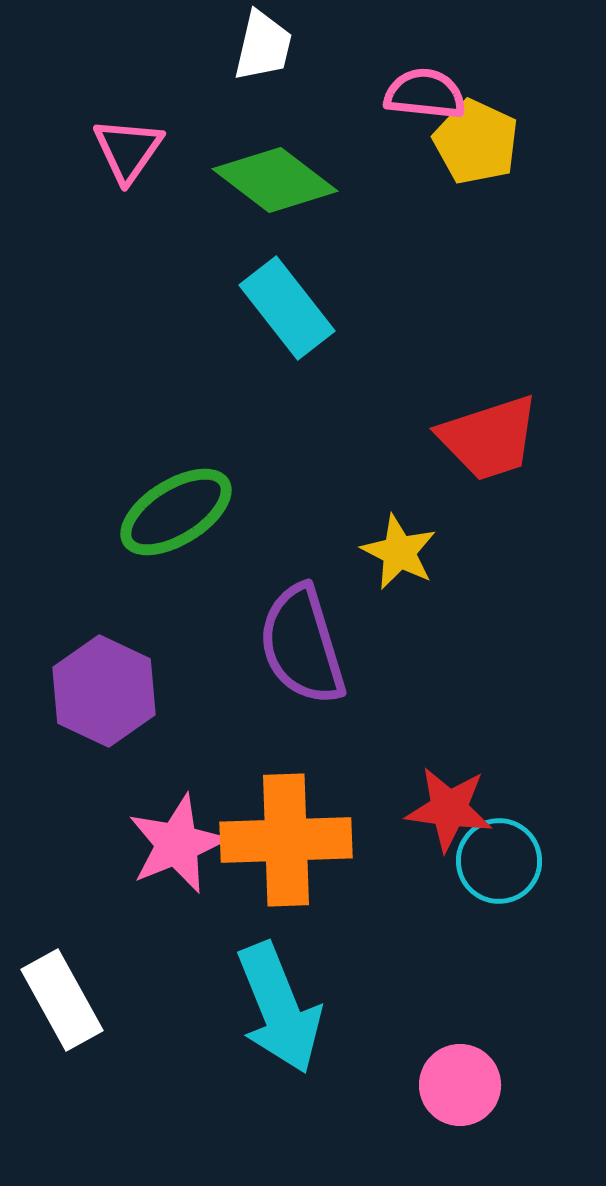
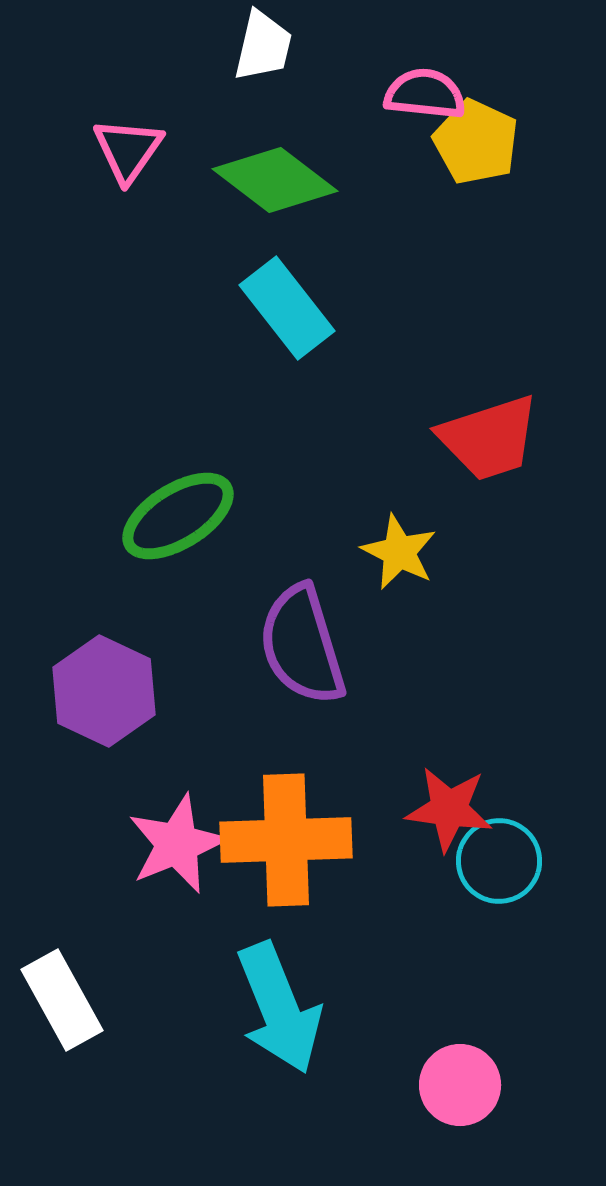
green ellipse: moved 2 px right, 4 px down
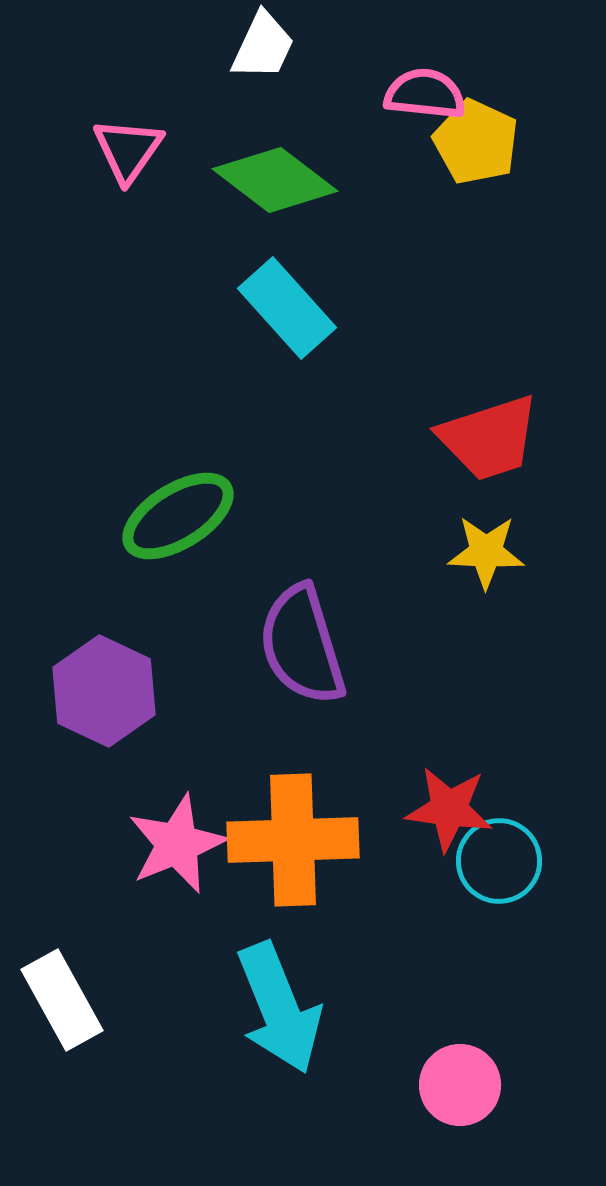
white trapezoid: rotated 12 degrees clockwise
cyan rectangle: rotated 4 degrees counterclockwise
yellow star: moved 87 px right; rotated 24 degrees counterclockwise
orange cross: moved 7 px right
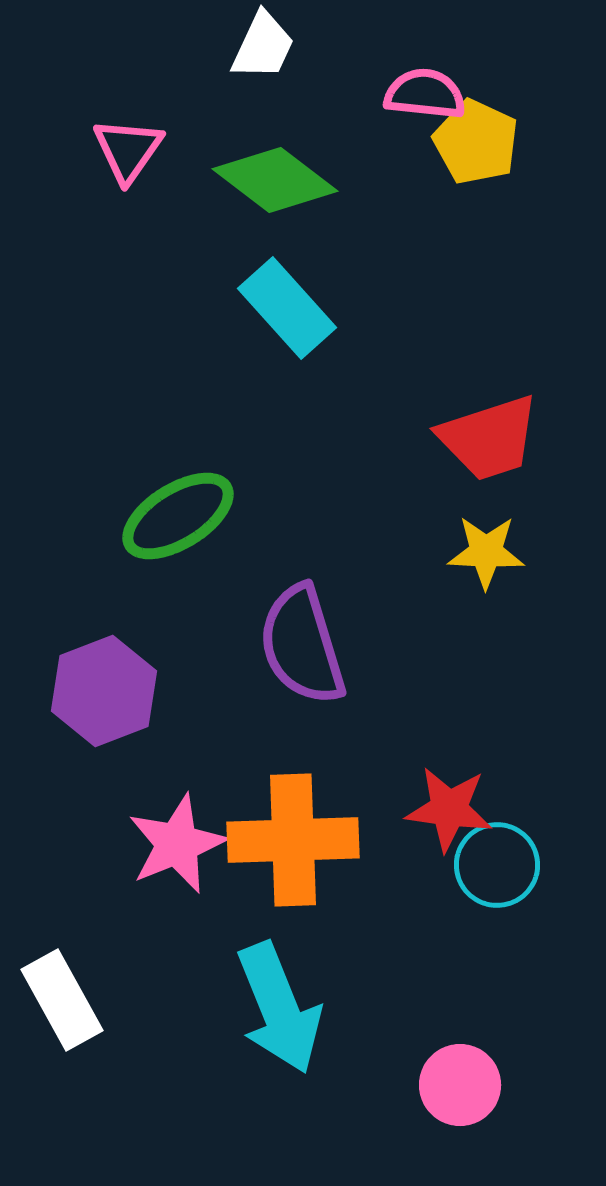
purple hexagon: rotated 14 degrees clockwise
cyan circle: moved 2 px left, 4 px down
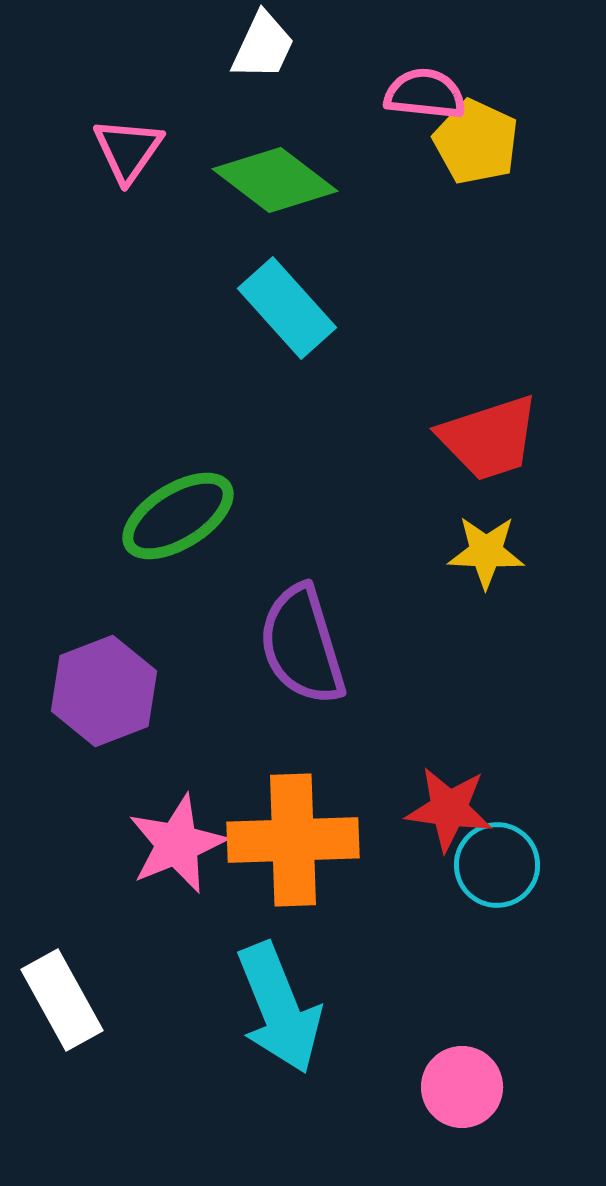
pink circle: moved 2 px right, 2 px down
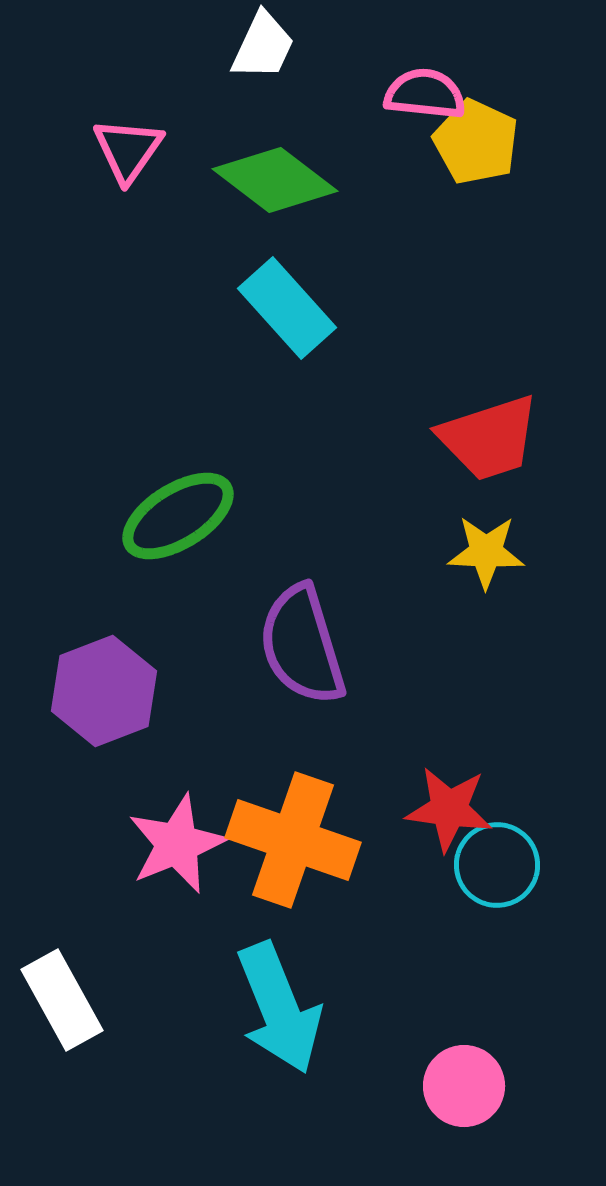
orange cross: rotated 21 degrees clockwise
pink circle: moved 2 px right, 1 px up
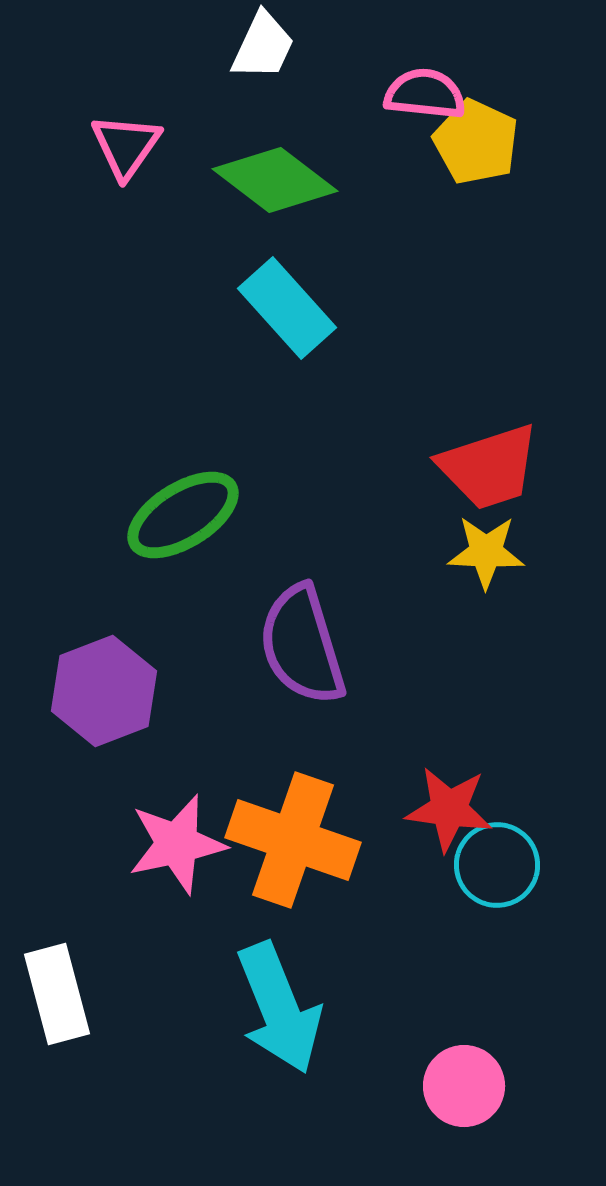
pink triangle: moved 2 px left, 4 px up
red trapezoid: moved 29 px down
green ellipse: moved 5 px right, 1 px up
pink star: rotated 10 degrees clockwise
white rectangle: moved 5 px left, 6 px up; rotated 14 degrees clockwise
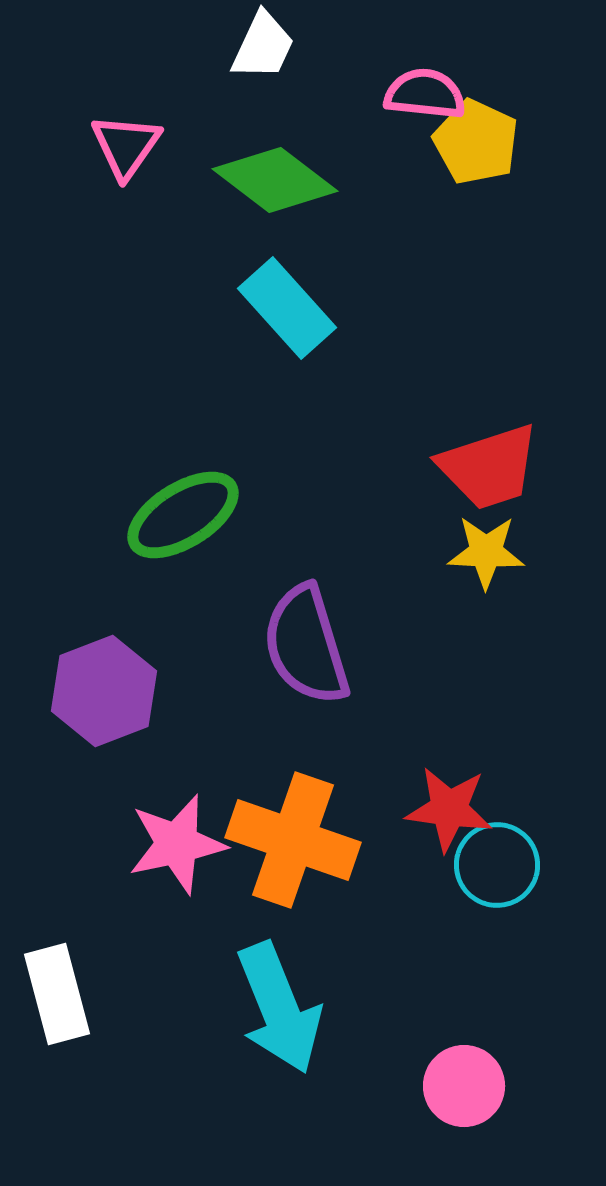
purple semicircle: moved 4 px right
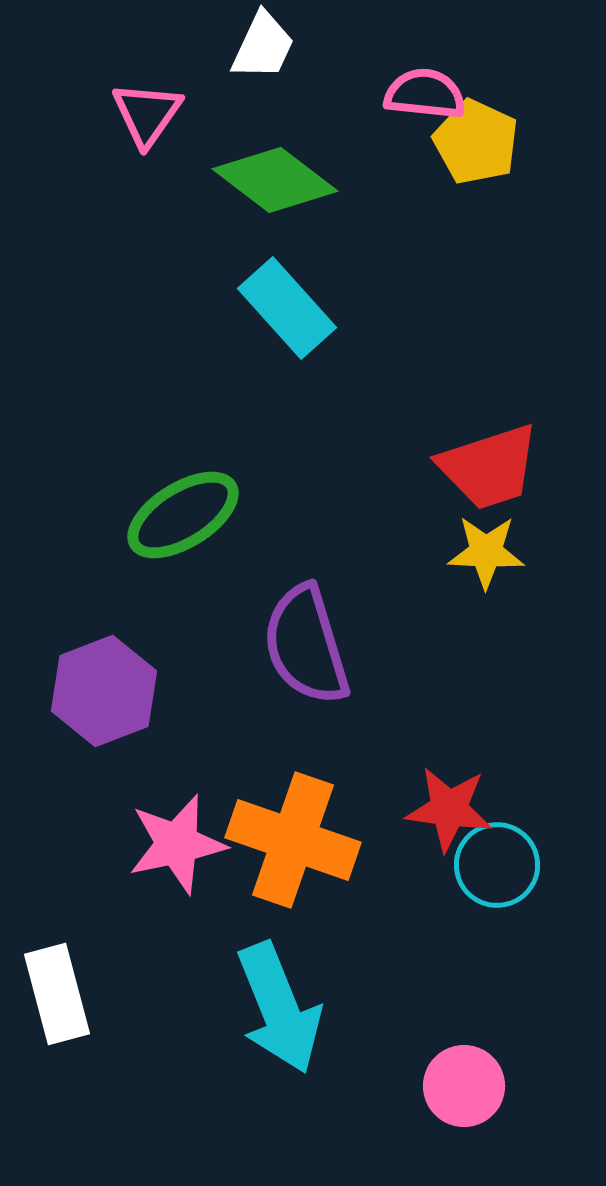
pink triangle: moved 21 px right, 32 px up
